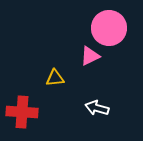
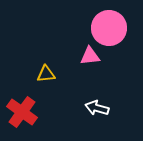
pink triangle: rotated 20 degrees clockwise
yellow triangle: moved 9 px left, 4 px up
red cross: rotated 32 degrees clockwise
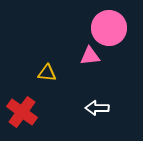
yellow triangle: moved 1 px right, 1 px up; rotated 12 degrees clockwise
white arrow: rotated 15 degrees counterclockwise
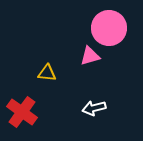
pink triangle: rotated 10 degrees counterclockwise
white arrow: moved 3 px left; rotated 15 degrees counterclockwise
